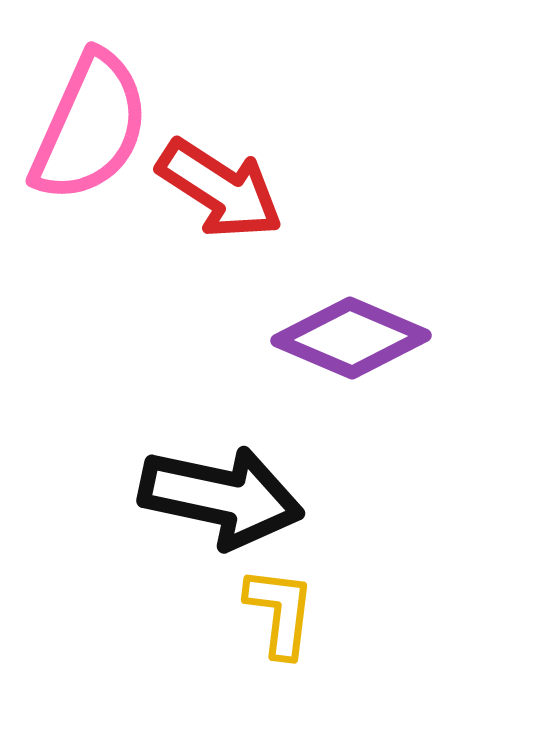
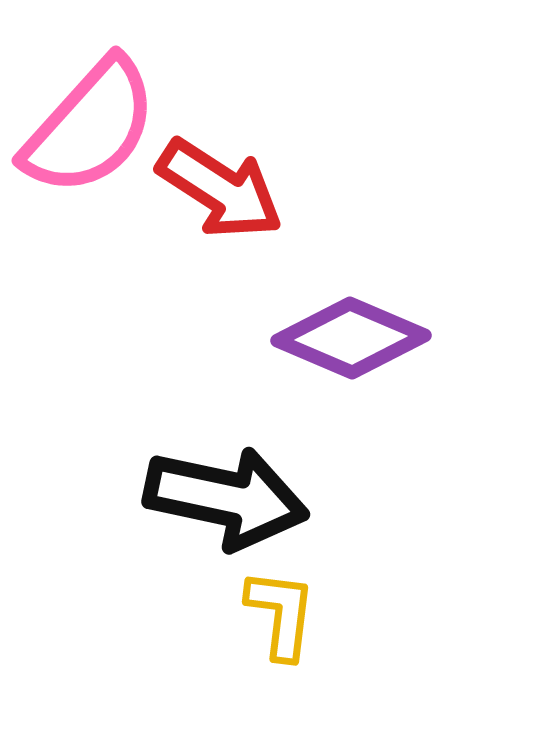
pink semicircle: rotated 18 degrees clockwise
black arrow: moved 5 px right, 1 px down
yellow L-shape: moved 1 px right, 2 px down
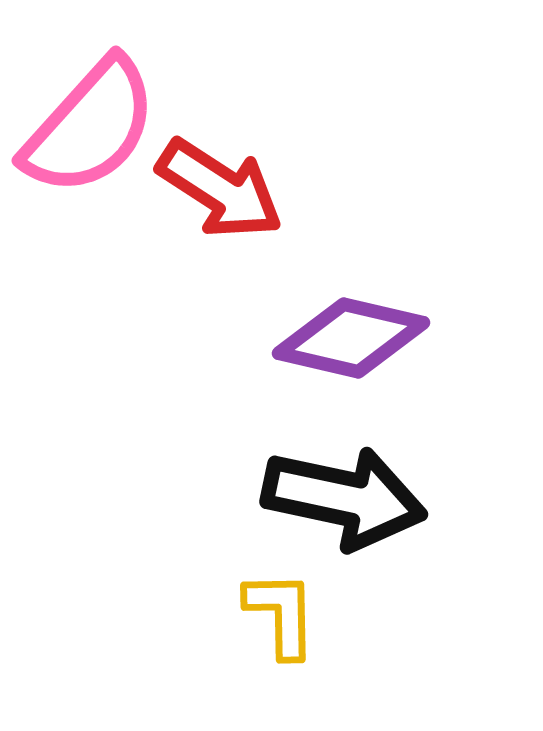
purple diamond: rotated 10 degrees counterclockwise
black arrow: moved 118 px right
yellow L-shape: rotated 8 degrees counterclockwise
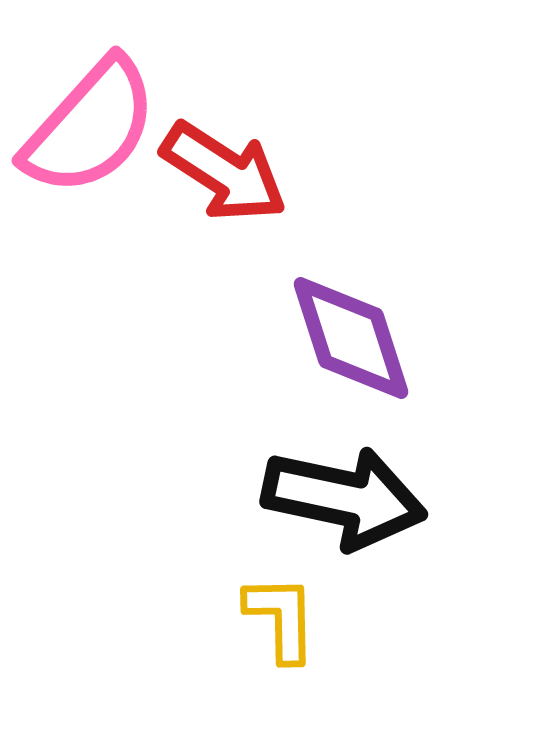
red arrow: moved 4 px right, 17 px up
purple diamond: rotated 59 degrees clockwise
yellow L-shape: moved 4 px down
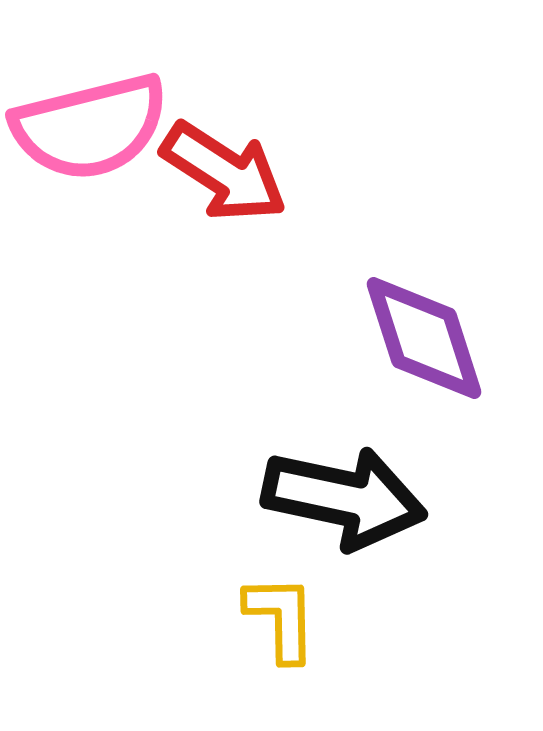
pink semicircle: rotated 34 degrees clockwise
purple diamond: moved 73 px right
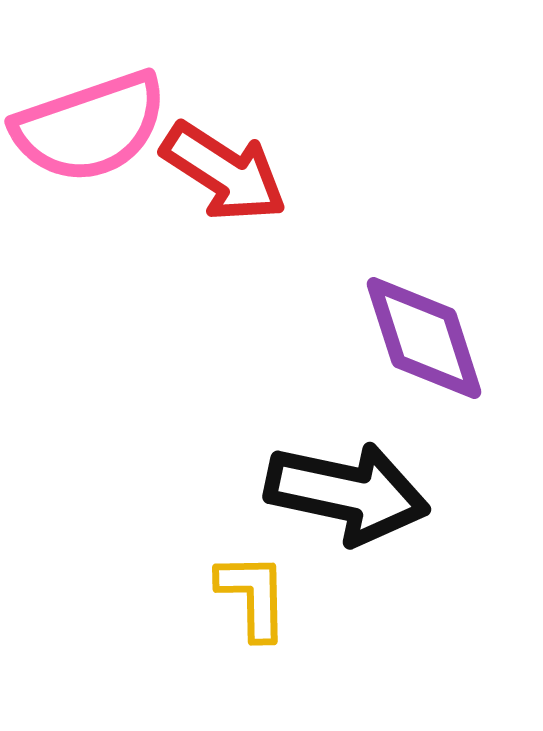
pink semicircle: rotated 5 degrees counterclockwise
black arrow: moved 3 px right, 5 px up
yellow L-shape: moved 28 px left, 22 px up
